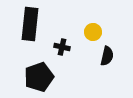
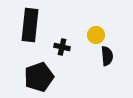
black rectangle: moved 1 px down
yellow circle: moved 3 px right, 3 px down
black semicircle: rotated 18 degrees counterclockwise
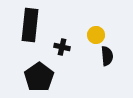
black pentagon: rotated 16 degrees counterclockwise
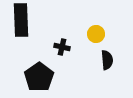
black rectangle: moved 9 px left, 5 px up; rotated 8 degrees counterclockwise
yellow circle: moved 1 px up
black semicircle: moved 4 px down
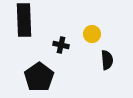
black rectangle: moved 3 px right
yellow circle: moved 4 px left
black cross: moved 1 px left, 2 px up
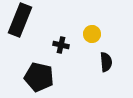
black rectangle: moved 4 px left; rotated 24 degrees clockwise
black semicircle: moved 1 px left, 2 px down
black pentagon: rotated 24 degrees counterclockwise
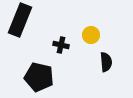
yellow circle: moved 1 px left, 1 px down
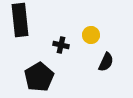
black rectangle: rotated 28 degrees counterclockwise
black semicircle: rotated 30 degrees clockwise
black pentagon: rotated 28 degrees clockwise
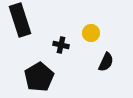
black rectangle: rotated 12 degrees counterclockwise
yellow circle: moved 2 px up
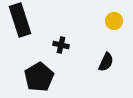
yellow circle: moved 23 px right, 12 px up
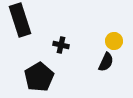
yellow circle: moved 20 px down
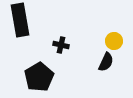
black rectangle: rotated 8 degrees clockwise
